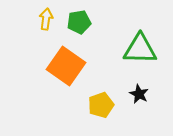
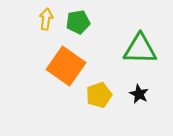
green pentagon: moved 1 px left
yellow pentagon: moved 2 px left, 10 px up
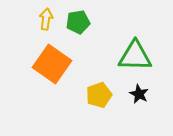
green triangle: moved 5 px left, 7 px down
orange square: moved 14 px left, 2 px up
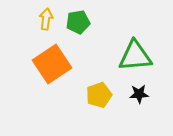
green triangle: rotated 6 degrees counterclockwise
orange square: rotated 21 degrees clockwise
black star: rotated 30 degrees counterclockwise
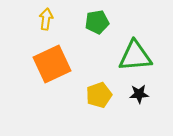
green pentagon: moved 19 px right
orange square: rotated 9 degrees clockwise
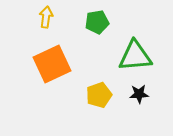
yellow arrow: moved 2 px up
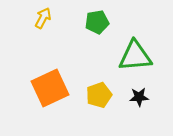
yellow arrow: moved 3 px left, 1 px down; rotated 20 degrees clockwise
orange square: moved 2 px left, 24 px down
black star: moved 3 px down
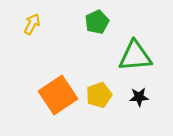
yellow arrow: moved 11 px left, 6 px down
green pentagon: rotated 15 degrees counterclockwise
orange square: moved 8 px right, 7 px down; rotated 9 degrees counterclockwise
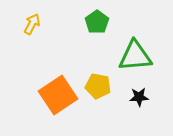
green pentagon: rotated 10 degrees counterclockwise
yellow pentagon: moved 1 px left, 9 px up; rotated 30 degrees clockwise
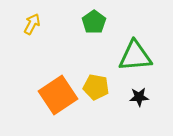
green pentagon: moved 3 px left
yellow pentagon: moved 2 px left, 1 px down
